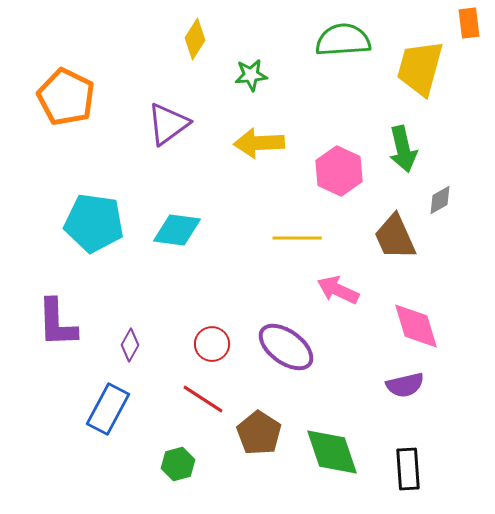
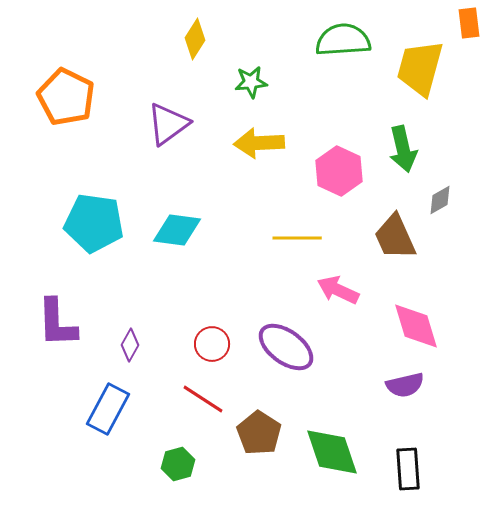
green star: moved 7 px down
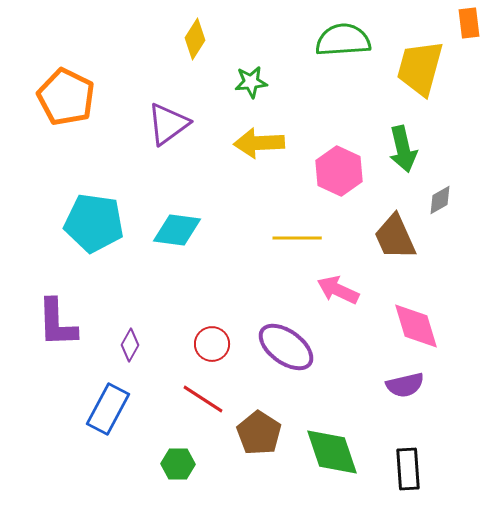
green hexagon: rotated 16 degrees clockwise
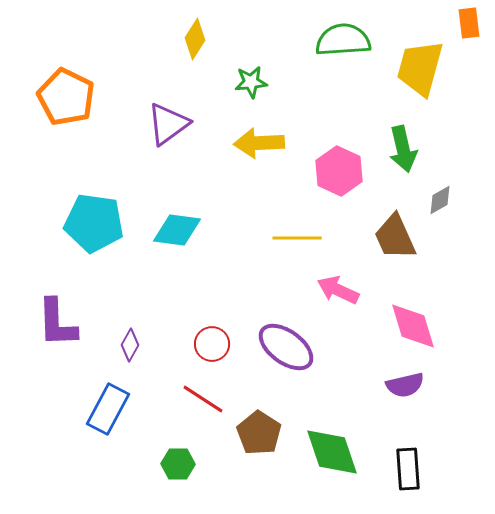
pink diamond: moved 3 px left
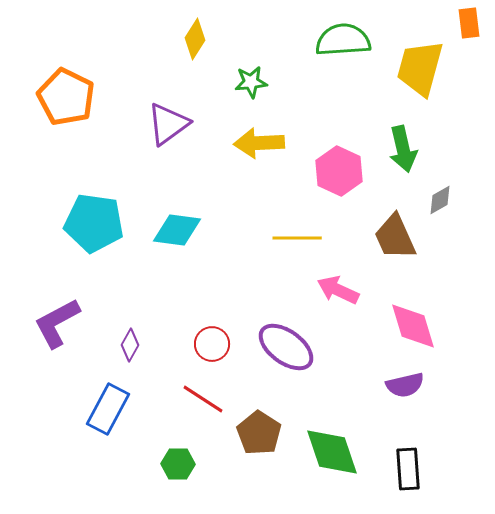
purple L-shape: rotated 64 degrees clockwise
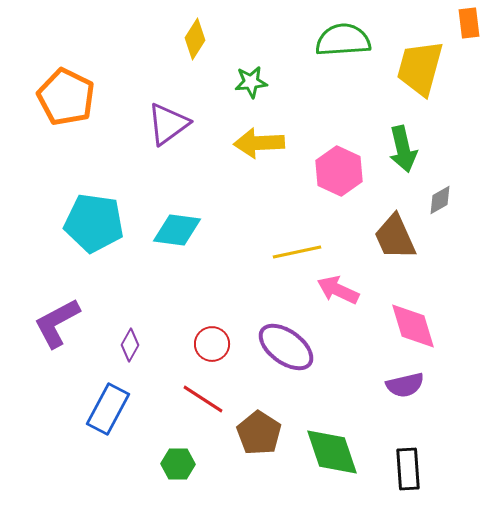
yellow line: moved 14 px down; rotated 12 degrees counterclockwise
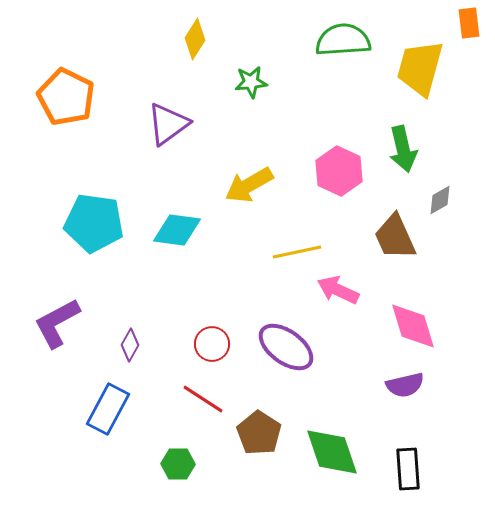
yellow arrow: moved 10 px left, 42 px down; rotated 27 degrees counterclockwise
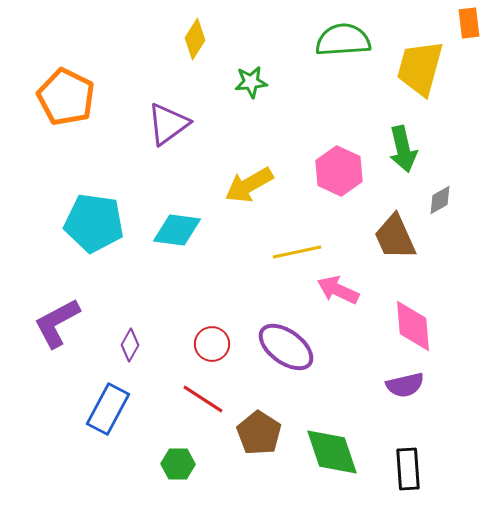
pink diamond: rotated 12 degrees clockwise
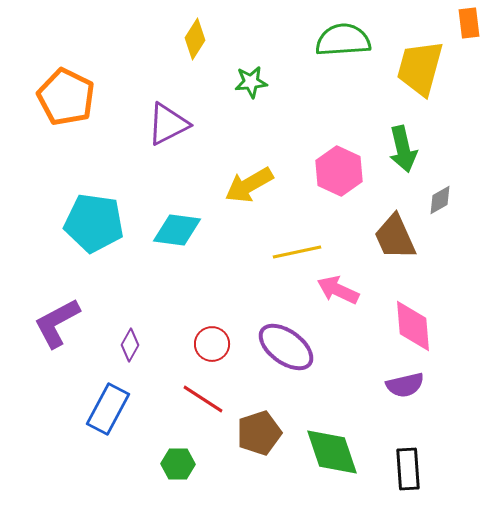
purple triangle: rotated 9 degrees clockwise
brown pentagon: rotated 21 degrees clockwise
